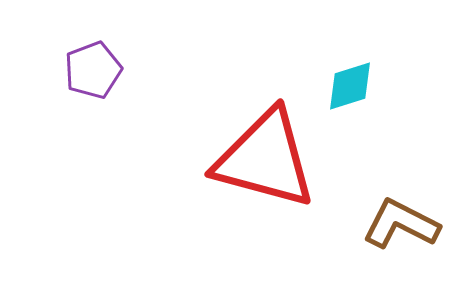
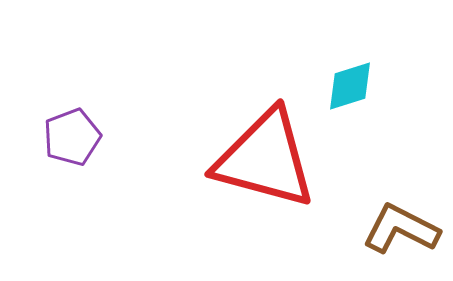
purple pentagon: moved 21 px left, 67 px down
brown L-shape: moved 5 px down
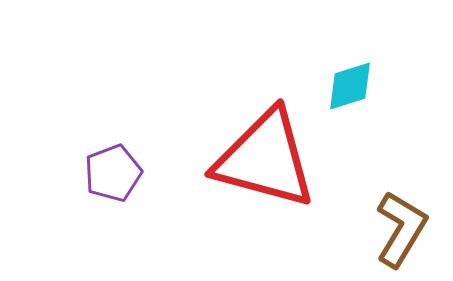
purple pentagon: moved 41 px right, 36 px down
brown L-shape: rotated 94 degrees clockwise
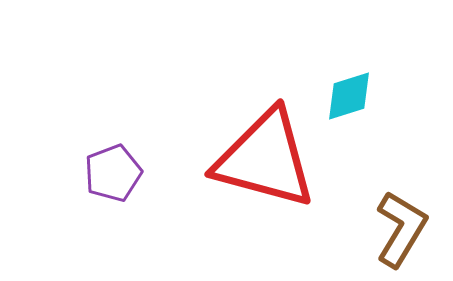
cyan diamond: moved 1 px left, 10 px down
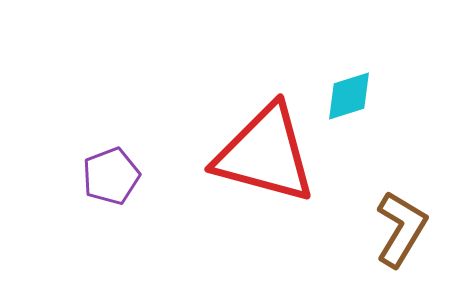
red triangle: moved 5 px up
purple pentagon: moved 2 px left, 3 px down
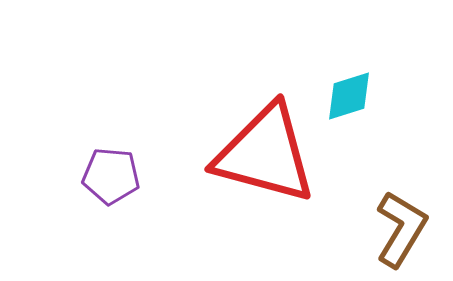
purple pentagon: rotated 26 degrees clockwise
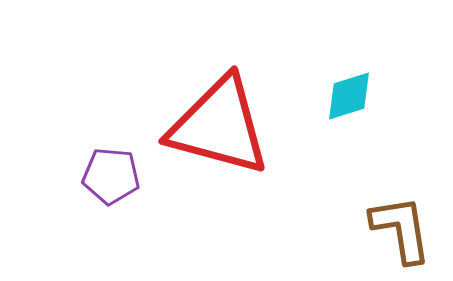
red triangle: moved 46 px left, 28 px up
brown L-shape: rotated 40 degrees counterclockwise
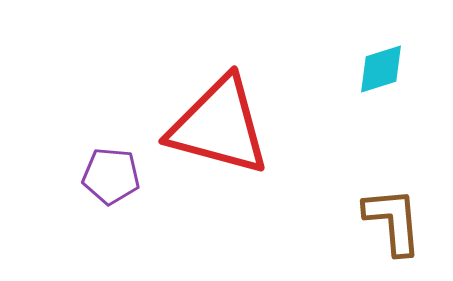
cyan diamond: moved 32 px right, 27 px up
brown L-shape: moved 8 px left, 8 px up; rotated 4 degrees clockwise
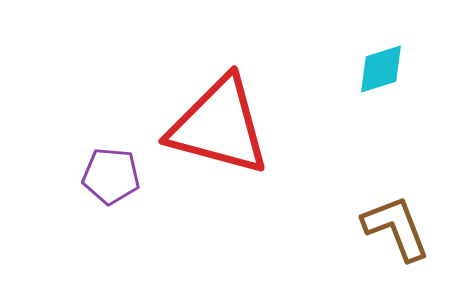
brown L-shape: moved 3 px right, 7 px down; rotated 16 degrees counterclockwise
